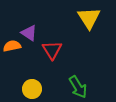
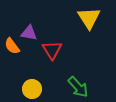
purple triangle: rotated 24 degrees counterclockwise
orange semicircle: rotated 114 degrees counterclockwise
green arrow: rotated 10 degrees counterclockwise
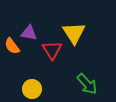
yellow triangle: moved 15 px left, 15 px down
green arrow: moved 9 px right, 3 px up
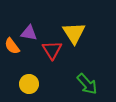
yellow circle: moved 3 px left, 5 px up
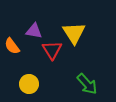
purple triangle: moved 5 px right, 2 px up
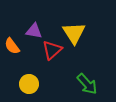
red triangle: rotated 20 degrees clockwise
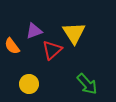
purple triangle: rotated 30 degrees counterclockwise
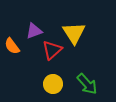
yellow circle: moved 24 px right
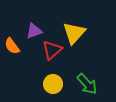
yellow triangle: rotated 15 degrees clockwise
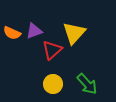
orange semicircle: moved 13 px up; rotated 30 degrees counterclockwise
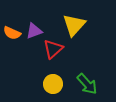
yellow triangle: moved 8 px up
red triangle: moved 1 px right, 1 px up
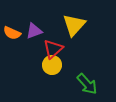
yellow circle: moved 1 px left, 19 px up
